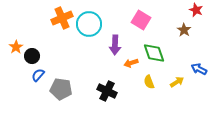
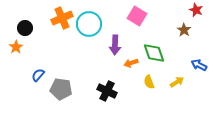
pink square: moved 4 px left, 4 px up
black circle: moved 7 px left, 28 px up
blue arrow: moved 4 px up
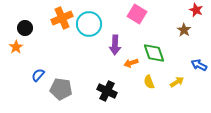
pink square: moved 2 px up
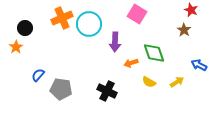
red star: moved 5 px left
purple arrow: moved 3 px up
yellow semicircle: rotated 40 degrees counterclockwise
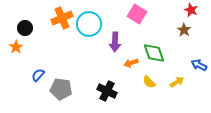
yellow semicircle: rotated 16 degrees clockwise
